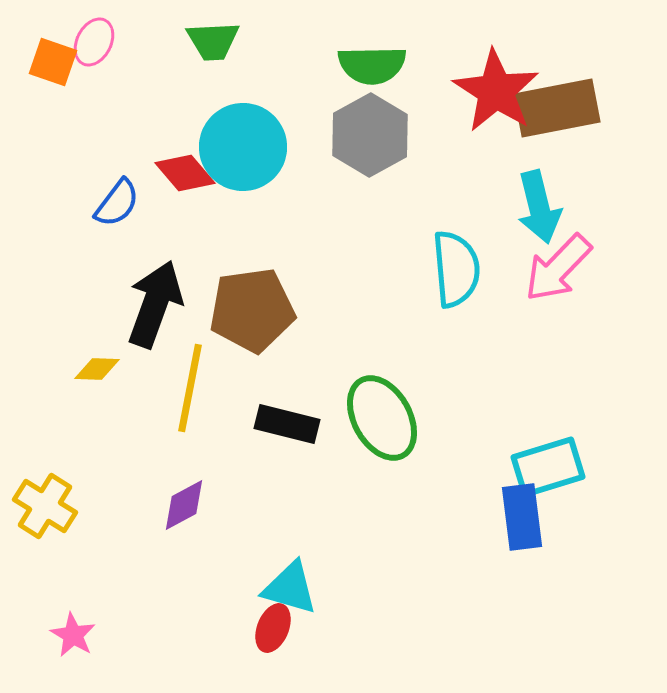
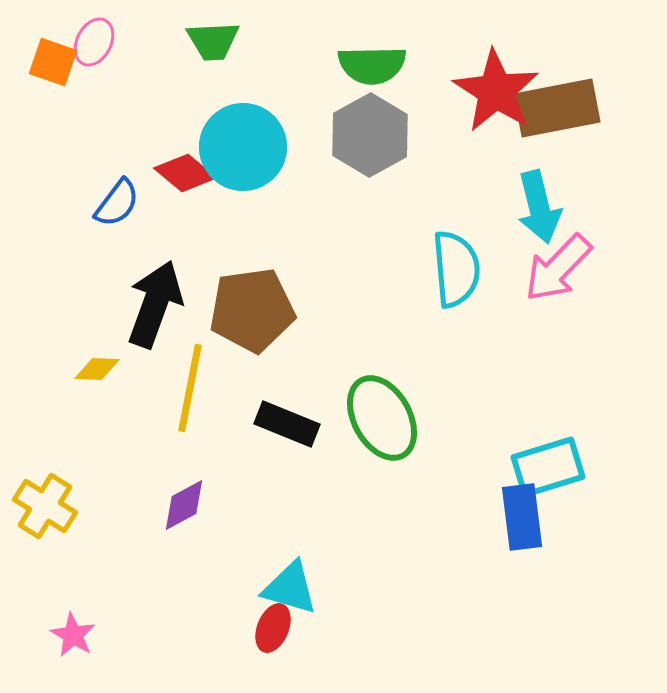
red diamond: rotated 10 degrees counterclockwise
black rectangle: rotated 8 degrees clockwise
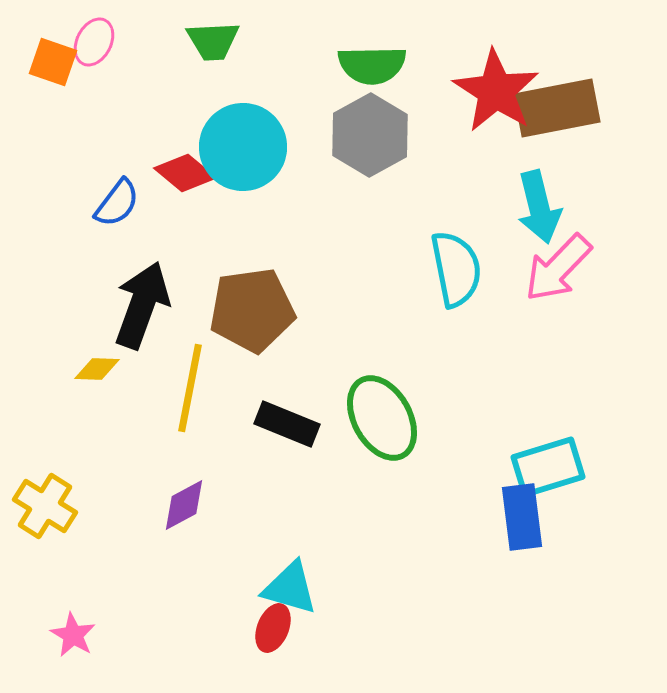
cyan semicircle: rotated 6 degrees counterclockwise
black arrow: moved 13 px left, 1 px down
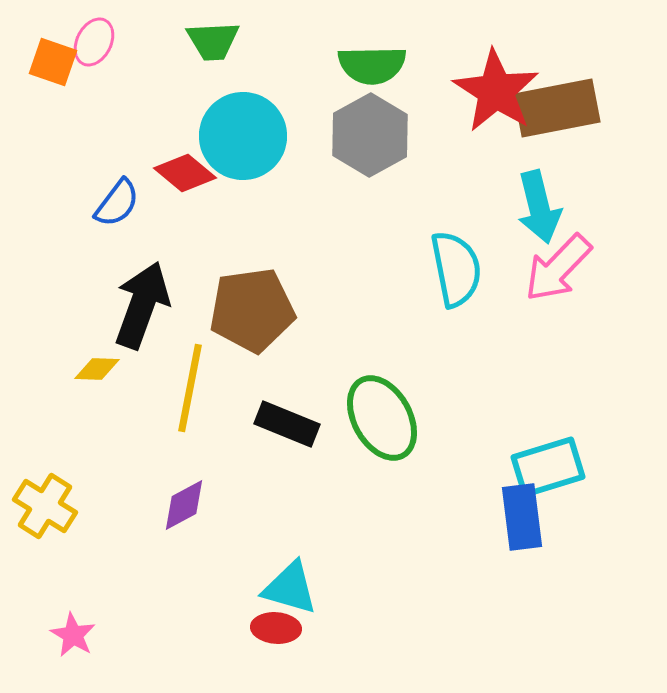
cyan circle: moved 11 px up
red ellipse: moved 3 px right; rotated 72 degrees clockwise
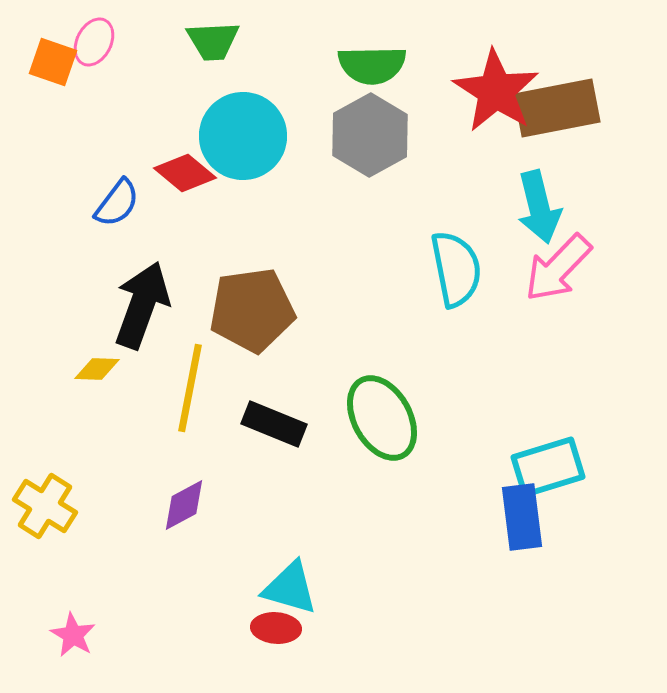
black rectangle: moved 13 px left
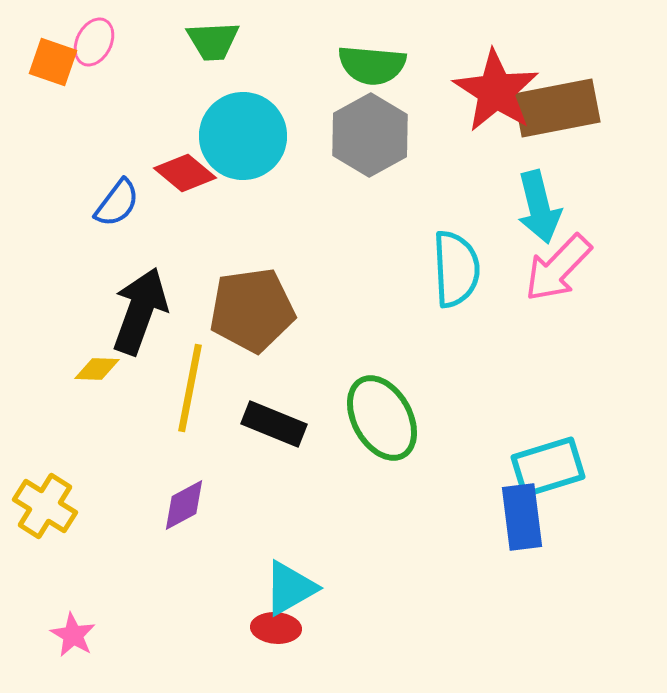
green semicircle: rotated 6 degrees clockwise
cyan semicircle: rotated 8 degrees clockwise
black arrow: moved 2 px left, 6 px down
cyan triangle: rotated 46 degrees counterclockwise
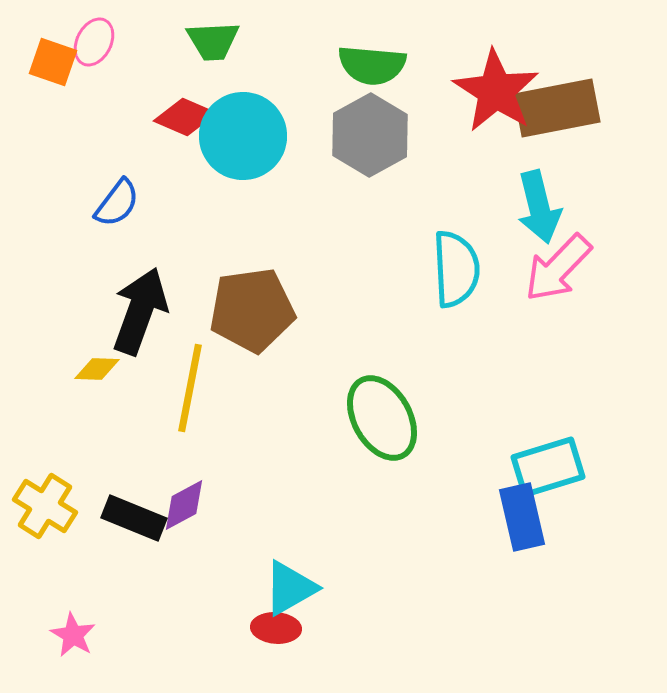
red diamond: moved 56 px up; rotated 16 degrees counterclockwise
black rectangle: moved 140 px left, 94 px down
blue rectangle: rotated 6 degrees counterclockwise
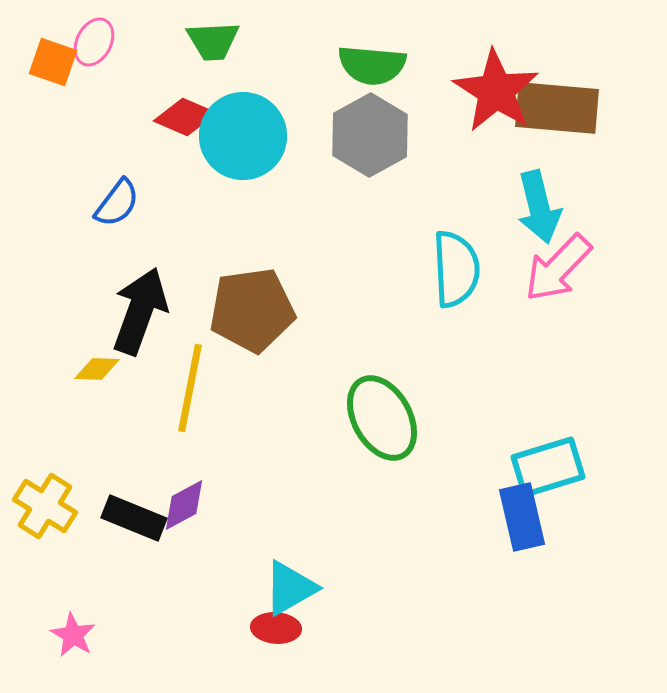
brown rectangle: rotated 16 degrees clockwise
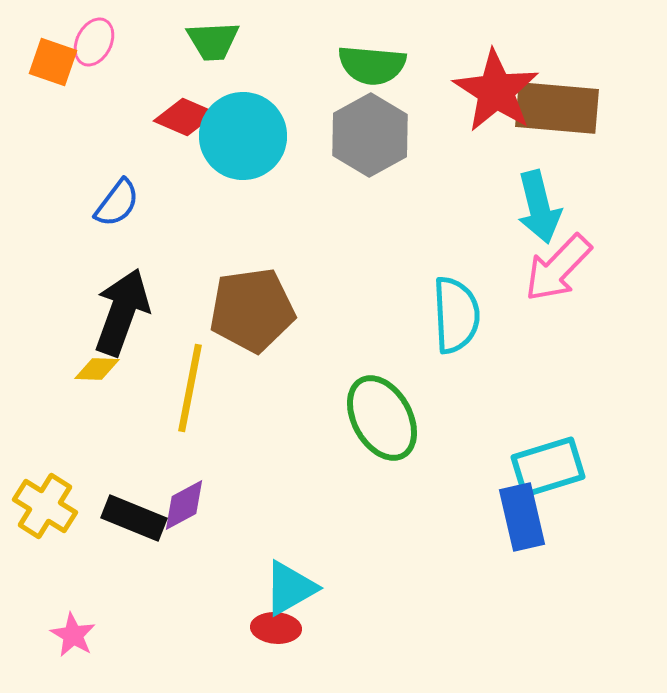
cyan semicircle: moved 46 px down
black arrow: moved 18 px left, 1 px down
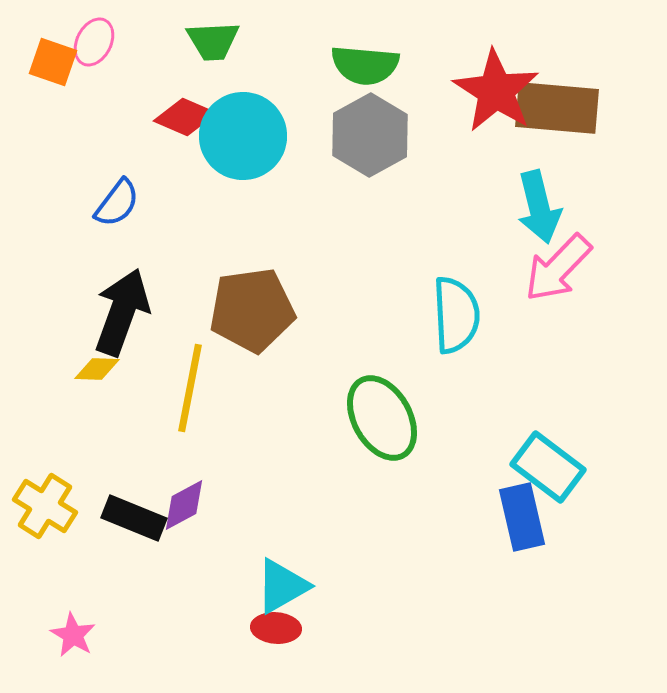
green semicircle: moved 7 px left
cyan rectangle: rotated 54 degrees clockwise
cyan triangle: moved 8 px left, 2 px up
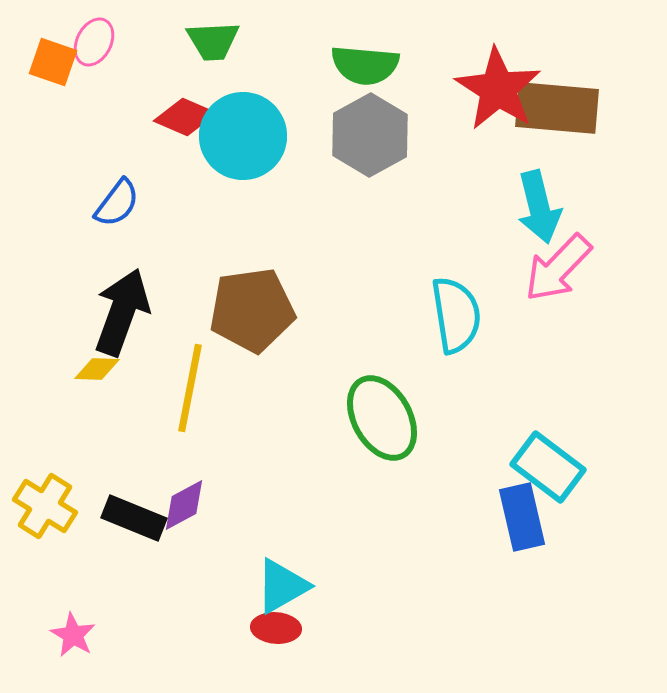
red star: moved 2 px right, 2 px up
cyan semicircle: rotated 6 degrees counterclockwise
